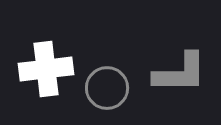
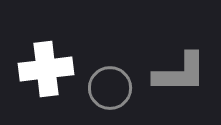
gray circle: moved 3 px right
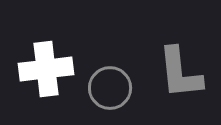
gray L-shape: rotated 84 degrees clockwise
